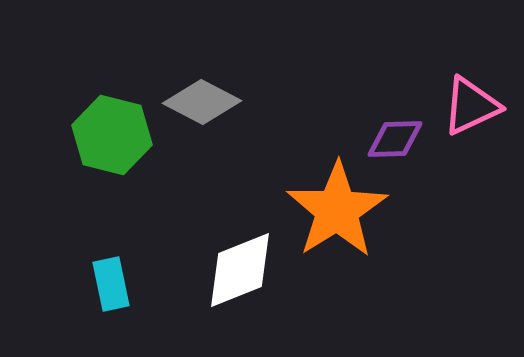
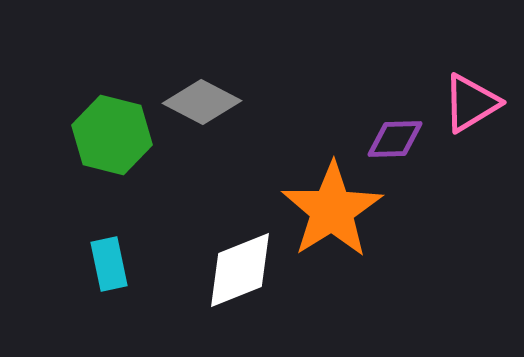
pink triangle: moved 3 px up; rotated 6 degrees counterclockwise
orange star: moved 5 px left
cyan rectangle: moved 2 px left, 20 px up
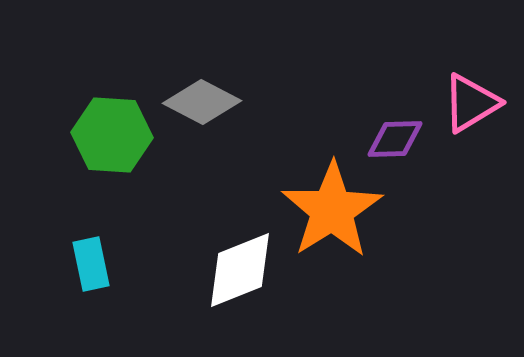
green hexagon: rotated 10 degrees counterclockwise
cyan rectangle: moved 18 px left
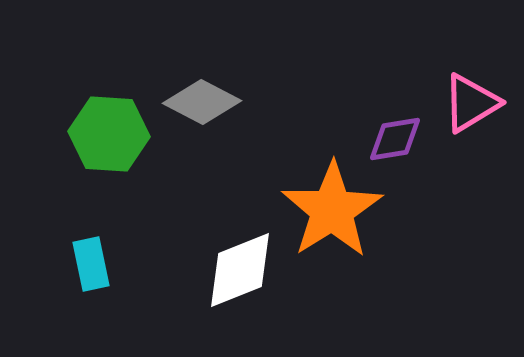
green hexagon: moved 3 px left, 1 px up
purple diamond: rotated 8 degrees counterclockwise
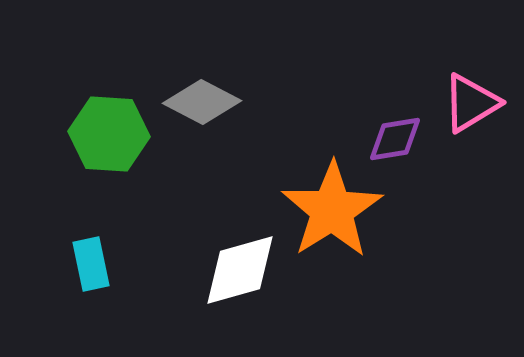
white diamond: rotated 6 degrees clockwise
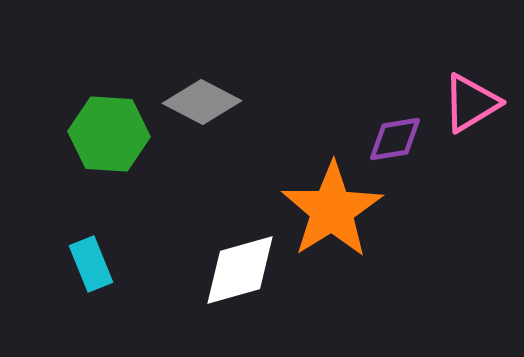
cyan rectangle: rotated 10 degrees counterclockwise
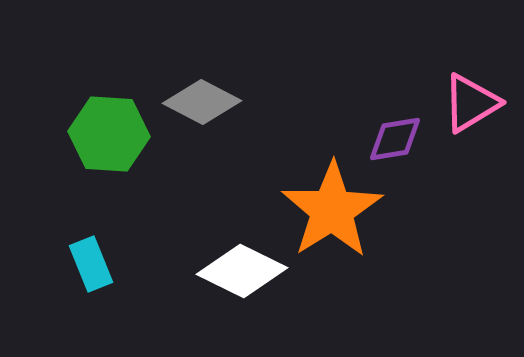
white diamond: moved 2 px right, 1 px down; rotated 42 degrees clockwise
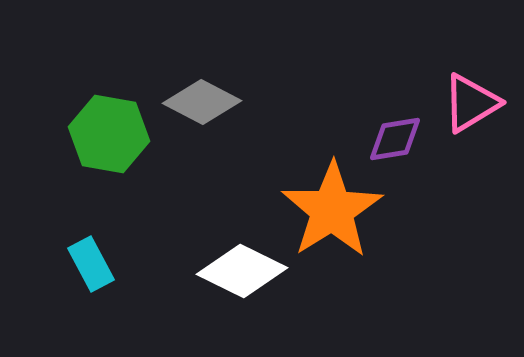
green hexagon: rotated 6 degrees clockwise
cyan rectangle: rotated 6 degrees counterclockwise
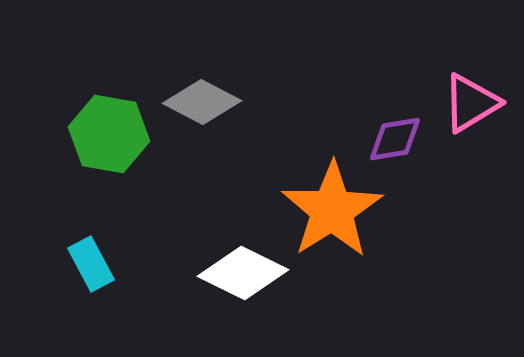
white diamond: moved 1 px right, 2 px down
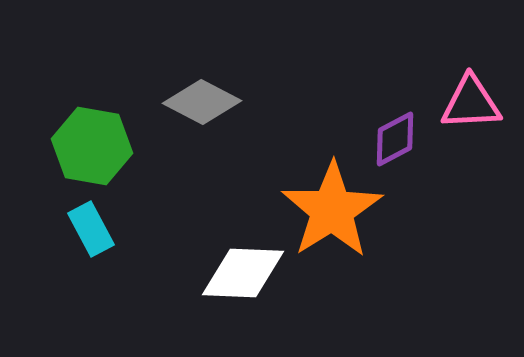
pink triangle: rotated 28 degrees clockwise
green hexagon: moved 17 px left, 12 px down
purple diamond: rotated 18 degrees counterclockwise
cyan rectangle: moved 35 px up
white diamond: rotated 24 degrees counterclockwise
